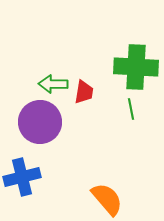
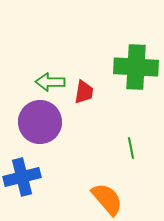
green arrow: moved 3 px left, 2 px up
green line: moved 39 px down
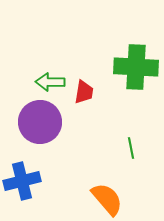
blue cross: moved 4 px down
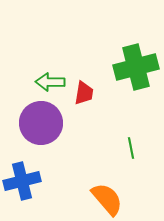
green cross: rotated 18 degrees counterclockwise
red trapezoid: moved 1 px down
purple circle: moved 1 px right, 1 px down
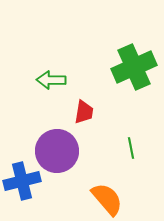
green cross: moved 2 px left; rotated 9 degrees counterclockwise
green arrow: moved 1 px right, 2 px up
red trapezoid: moved 19 px down
purple circle: moved 16 px right, 28 px down
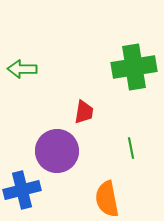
green cross: rotated 15 degrees clockwise
green arrow: moved 29 px left, 11 px up
blue cross: moved 9 px down
orange semicircle: rotated 150 degrees counterclockwise
